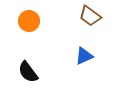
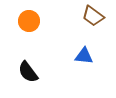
brown trapezoid: moved 3 px right
blue triangle: rotated 30 degrees clockwise
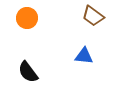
orange circle: moved 2 px left, 3 px up
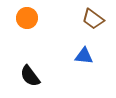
brown trapezoid: moved 3 px down
black semicircle: moved 2 px right, 4 px down
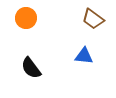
orange circle: moved 1 px left
black semicircle: moved 1 px right, 8 px up
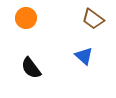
blue triangle: rotated 36 degrees clockwise
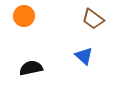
orange circle: moved 2 px left, 2 px up
black semicircle: rotated 115 degrees clockwise
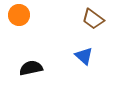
orange circle: moved 5 px left, 1 px up
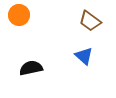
brown trapezoid: moved 3 px left, 2 px down
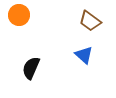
blue triangle: moved 1 px up
black semicircle: rotated 55 degrees counterclockwise
